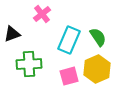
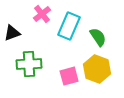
black triangle: moved 1 px up
cyan rectangle: moved 14 px up
yellow hexagon: rotated 16 degrees counterclockwise
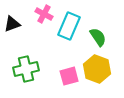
pink cross: moved 2 px right; rotated 24 degrees counterclockwise
black triangle: moved 9 px up
green cross: moved 3 px left, 5 px down; rotated 10 degrees counterclockwise
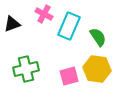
yellow hexagon: rotated 12 degrees counterclockwise
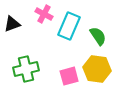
green semicircle: moved 1 px up
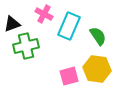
green cross: moved 23 px up
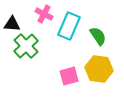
black triangle: rotated 24 degrees clockwise
green cross: rotated 30 degrees counterclockwise
yellow hexagon: moved 2 px right
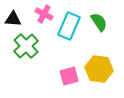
black triangle: moved 1 px right, 5 px up
green semicircle: moved 1 px right, 14 px up
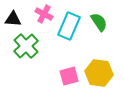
yellow hexagon: moved 4 px down
